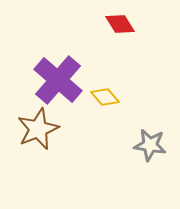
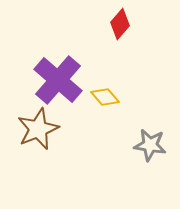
red diamond: rotated 72 degrees clockwise
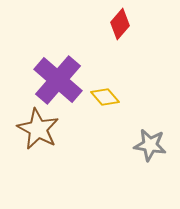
brown star: rotated 21 degrees counterclockwise
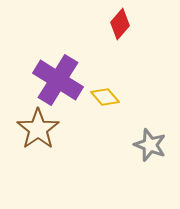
purple cross: rotated 9 degrees counterclockwise
brown star: rotated 9 degrees clockwise
gray star: rotated 12 degrees clockwise
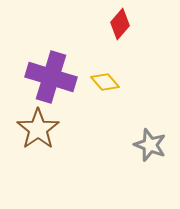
purple cross: moved 7 px left, 3 px up; rotated 15 degrees counterclockwise
yellow diamond: moved 15 px up
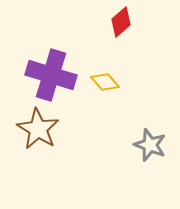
red diamond: moved 1 px right, 2 px up; rotated 8 degrees clockwise
purple cross: moved 2 px up
brown star: rotated 6 degrees counterclockwise
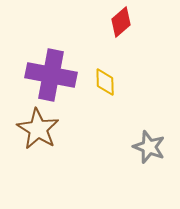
purple cross: rotated 6 degrees counterclockwise
yellow diamond: rotated 40 degrees clockwise
gray star: moved 1 px left, 2 px down
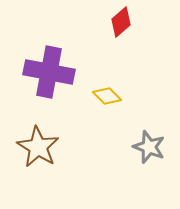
purple cross: moved 2 px left, 3 px up
yellow diamond: moved 2 px right, 14 px down; rotated 44 degrees counterclockwise
brown star: moved 18 px down
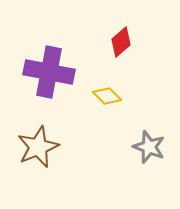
red diamond: moved 20 px down
brown star: rotated 18 degrees clockwise
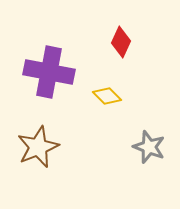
red diamond: rotated 24 degrees counterclockwise
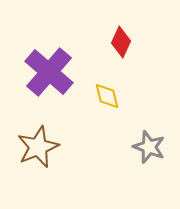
purple cross: rotated 30 degrees clockwise
yellow diamond: rotated 32 degrees clockwise
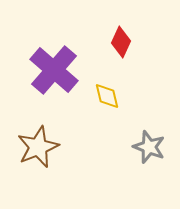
purple cross: moved 5 px right, 2 px up
